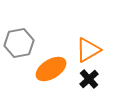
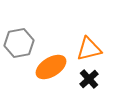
orange triangle: moved 1 px right, 1 px up; rotated 16 degrees clockwise
orange ellipse: moved 2 px up
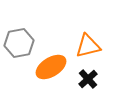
orange triangle: moved 1 px left, 3 px up
black cross: moved 1 px left
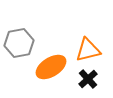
orange triangle: moved 4 px down
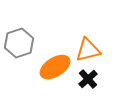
gray hexagon: rotated 8 degrees counterclockwise
orange ellipse: moved 4 px right
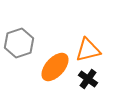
orange ellipse: rotated 16 degrees counterclockwise
black cross: rotated 12 degrees counterclockwise
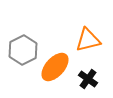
gray hexagon: moved 4 px right, 7 px down; rotated 8 degrees counterclockwise
orange triangle: moved 10 px up
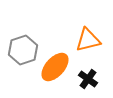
gray hexagon: rotated 8 degrees clockwise
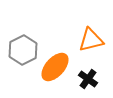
orange triangle: moved 3 px right
gray hexagon: rotated 8 degrees counterclockwise
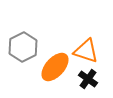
orange triangle: moved 5 px left, 11 px down; rotated 32 degrees clockwise
gray hexagon: moved 3 px up
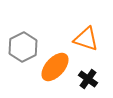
orange triangle: moved 12 px up
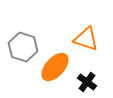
gray hexagon: rotated 16 degrees counterclockwise
black cross: moved 1 px left, 3 px down
